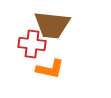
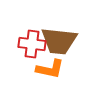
brown trapezoid: moved 7 px right, 16 px down
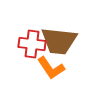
orange L-shape: moved 1 px right, 1 px up; rotated 44 degrees clockwise
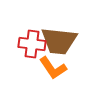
orange L-shape: moved 2 px right
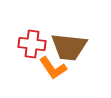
brown trapezoid: moved 10 px right, 6 px down
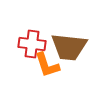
orange L-shape: moved 6 px left, 3 px up; rotated 16 degrees clockwise
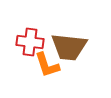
red cross: moved 2 px left, 2 px up
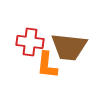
orange L-shape: rotated 24 degrees clockwise
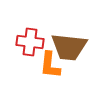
orange L-shape: moved 3 px right
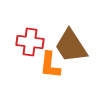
brown trapezoid: moved 2 px right, 1 px up; rotated 51 degrees clockwise
